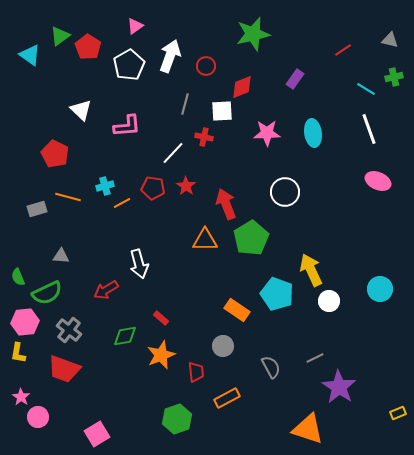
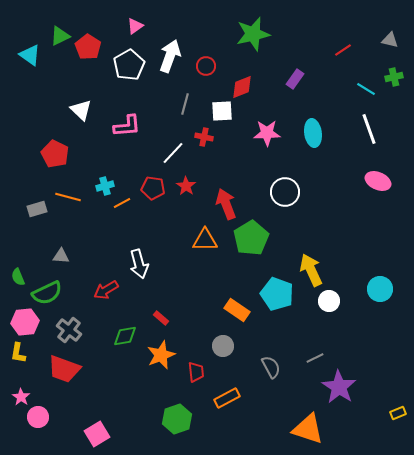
green triangle at (60, 36): rotated 10 degrees clockwise
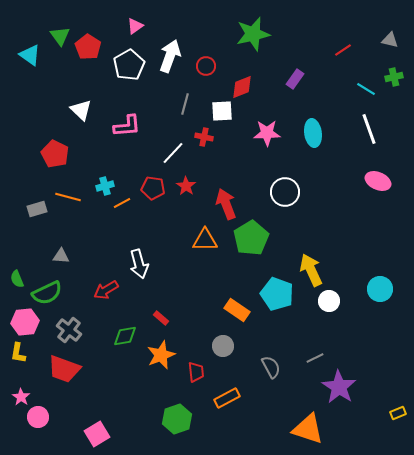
green triangle at (60, 36): rotated 40 degrees counterclockwise
green semicircle at (18, 277): moved 1 px left, 2 px down
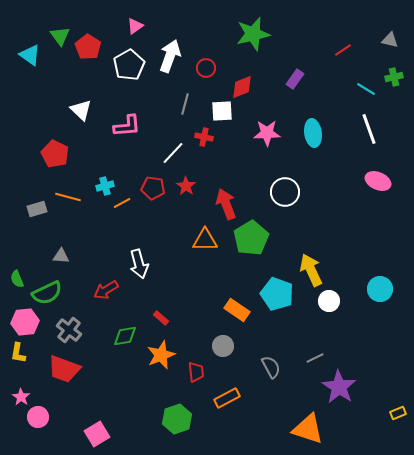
red circle at (206, 66): moved 2 px down
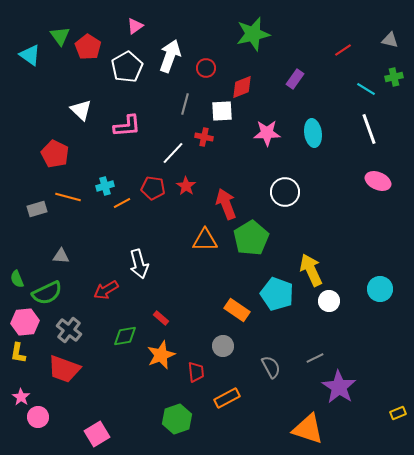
white pentagon at (129, 65): moved 2 px left, 2 px down
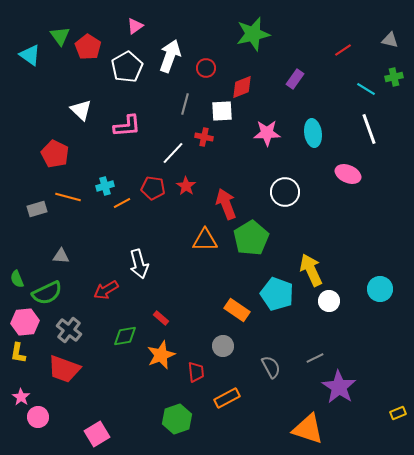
pink ellipse at (378, 181): moved 30 px left, 7 px up
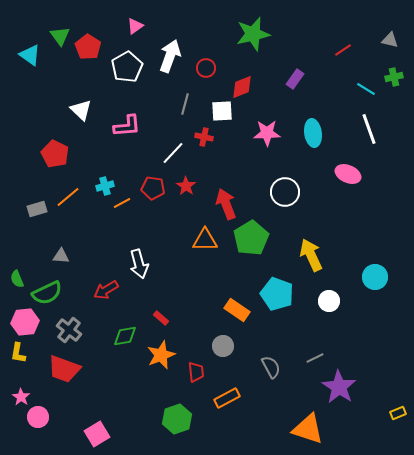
orange line at (68, 197): rotated 55 degrees counterclockwise
yellow arrow at (311, 270): moved 15 px up
cyan circle at (380, 289): moved 5 px left, 12 px up
